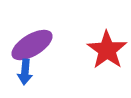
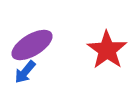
blue arrow: rotated 35 degrees clockwise
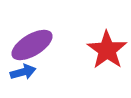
blue arrow: moved 2 px left; rotated 145 degrees counterclockwise
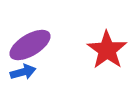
purple ellipse: moved 2 px left
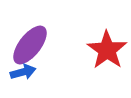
purple ellipse: rotated 21 degrees counterclockwise
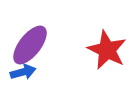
red star: rotated 9 degrees counterclockwise
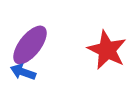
blue arrow: rotated 145 degrees counterclockwise
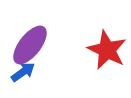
blue arrow: rotated 125 degrees clockwise
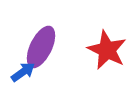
purple ellipse: moved 11 px right, 2 px down; rotated 12 degrees counterclockwise
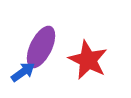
red star: moved 19 px left, 10 px down
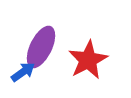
red star: rotated 18 degrees clockwise
